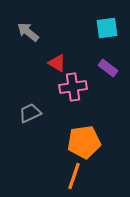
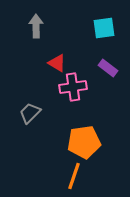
cyan square: moved 3 px left
gray arrow: moved 8 px right, 6 px up; rotated 50 degrees clockwise
gray trapezoid: rotated 20 degrees counterclockwise
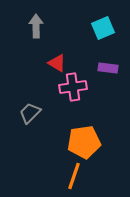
cyan square: moved 1 px left; rotated 15 degrees counterclockwise
purple rectangle: rotated 30 degrees counterclockwise
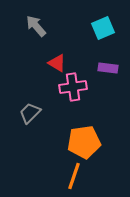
gray arrow: rotated 40 degrees counterclockwise
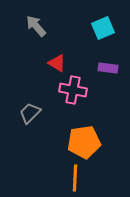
pink cross: moved 3 px down; rotated 20 degrees clockwise
orange line: moved 1 px right, 2 px down; rotated 16 degrees counterclockwise
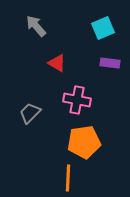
purple rectangle: moved 2 px right, 5 px up
pink cross: moved 4 px right, 10 px down
orange line: moved 7 px left
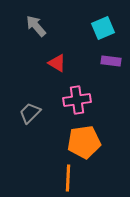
purple rectangle: moved 1 px right, 2 px up
pink cross: rotated 20 degrees counterclockwise
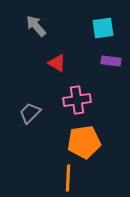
cyan square: rotated 15 degrees clockwise
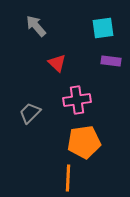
red triangle: rotated 12 degrees clockwise
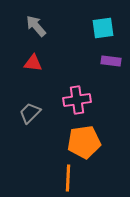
red triangle: moved 24 px left; rotated 36 degrees counterclockwise
